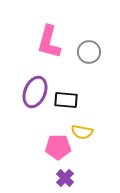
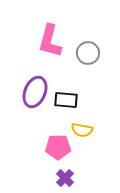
pink L-shape: moved 1 px right, 1 px up
gray circle: moved 1 px left, 1 px down
yellow semicircle: moved 2 px up
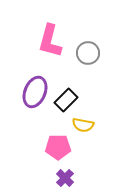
black rectangle: rotated 50 degrees counterclockwise
yellow semicircle: moved 1 px right, 5 px up
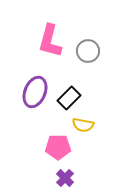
gray circle: moved 2 px up
black rectangle: moved 3 px right, 2 px up
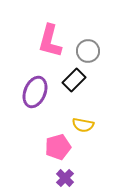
black rectangle: moved 5 px right, 18 px up
pink pentagon: rotated 15 degrees counterclockwise
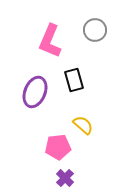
pink L-shape: rotated 8 degrees clockwise
gray circle: moved 7 px right, 21 px up
black rectangle: rotated 60 degrees counterclockwise
yellow semicircle: rotated 150 degrees counterclockwise
pink pentagon: rotated 10 degrees clockwise
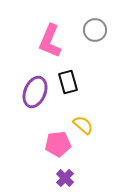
black rectangle: moved 6 px left, 2 px down
pink pentagon: moved 3 px up
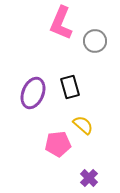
gray circle: moved 11 px down
pink L-shape: moved 11 px right, 18 px up
black rectangle: moved 2 px right, 5 px down
purple ellipse: moved 2 px left, 1 px down
purple cross: moved 24 px right
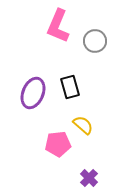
pink L-shape: moved 3 px left, 3 px down
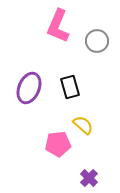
gray circle: moved 2 px right
purple ellipse: moved 4 px left, 5 px up
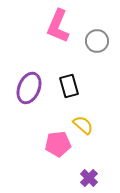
black rectangle: moved 1 px left, 1 px up
